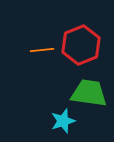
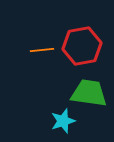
red hexagon: moved 1 px right, 1 px down; rotated 12 degrees clockwise
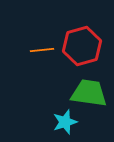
red hexagon: rotated 6 degrees counterclockwise
cyan star: moved 2 px right, 1 px down
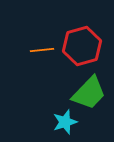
green trapezoid: rotated 126 degrees clockwise
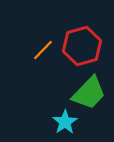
orange line: moved 1 px right; rotated 40 degrees counterclockwise
cyan star: rotated 15 degrees counterclockwise
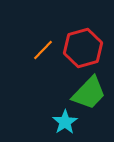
red hexagon: moved 1 px right, 2 px down
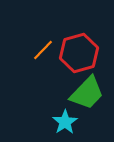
red hexagon: moved 4 px left, 5 px down
green trapezoid: moved 2 px left
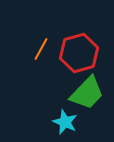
orange line: moved 2 px left, 1 px up; rotated 15 degrees counterclockwise
cyan star: rotated 15 degrees counterclockwise
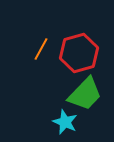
green trapezoid: moved 2 px left, 1 px down
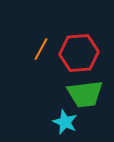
red hexagon: rotated 12 degrees clockwise
green trapezoid: rotated 39 degrees clockwise
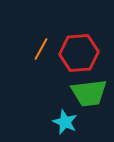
green trapezoid: moved 4 px right, 1 px up
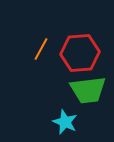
red hexagon: moved 1 px right
green trapezoid: moved 1 px left, 3 px up
